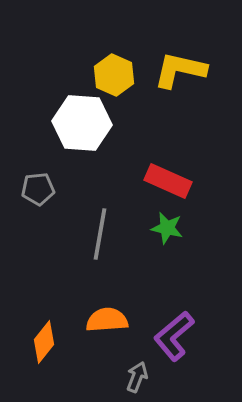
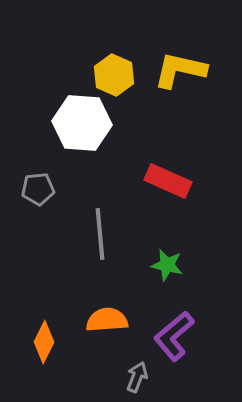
green star: moved 37 px down
gray line: rotated 15 degrees counterclockwise
orange diamond: rotated 12 degrees counterclockwise
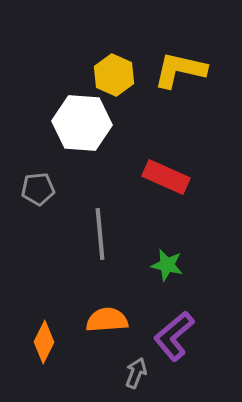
red rectangle: moved 2 px left, 4 px up
gray arrow: moved 1 px left, 4 px up
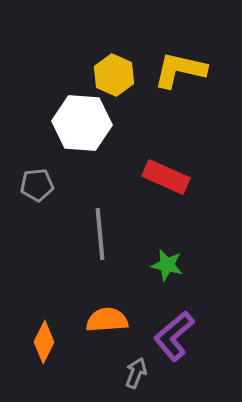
gray pentagon: moved 1 px left, 4 px up
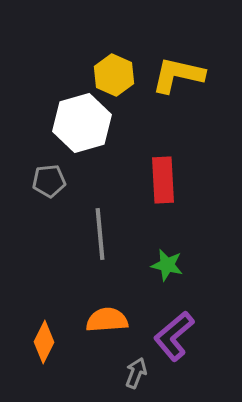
yellow L-shape: moved 2 px left, 5 px down
white hexagon: rotated 20 degrees counterclockwise
red rectangle: moved 3 px left, 3 px down; rotated 63 degrees clockwise
gray pentagon: moved 12 px right, 4 px up
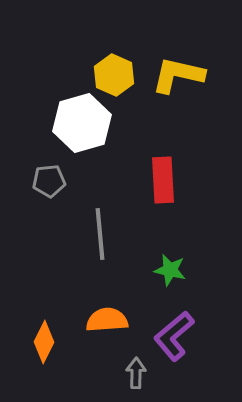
green star: moved 3 px right, 5 px down
gray arrow: rotated 20 degrees counterclockwise
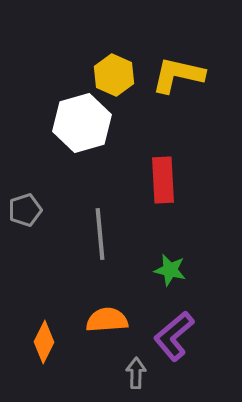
gray pentagon: moved 24 px left, 29 px down; rotated 12 degrees counterclockwise
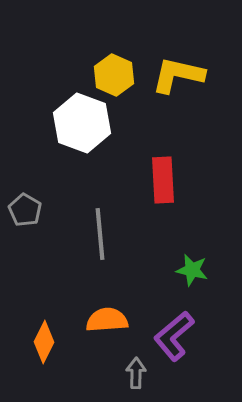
white hexagon: rotated 24 degrees counterclockwise
gray pentagon: rotated 24 degrees counterclockwise
green star: moved 22 px right
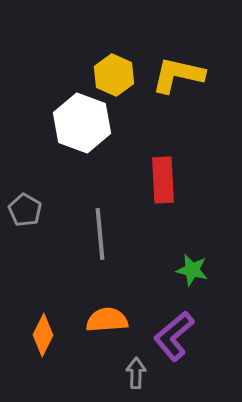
orange diamond: moved 1 px left, 7 px up
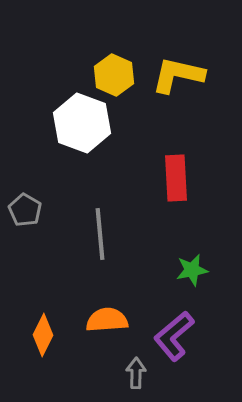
red rectangle: moved 13 px right, 2 px up
green star: rotated 24 degrees counterclockwise
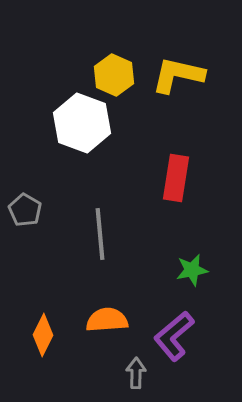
red rectangle: rotated 12 degrees clockwise
